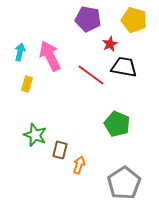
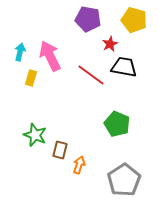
yellow rectangle: moved 4 px right, 6 px up
gray pentagon: moved 3 px up
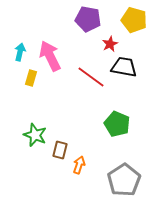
red line: moved 2 px down
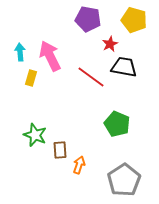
cyan arrow: rotated 18 degrees counterclockwise
brown rectangle: rotated 18 degrees counterclockwise
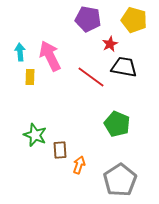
yellow rectangle: moved 1 px left, 1 px up; rotated 14 degrees counterclockwise
gray pentagon: moved 4 px left
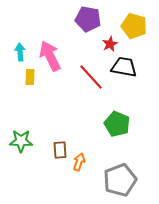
yellow pentagon: moved 6 px down
red line: rotated 12 degrees clockwise
green star: moved 14 px left, 6 px down; rotated 20 degrees counterclockwise
orange arrow: moved 3 px up
gray pentagon: rotated 12 degrees clockwise
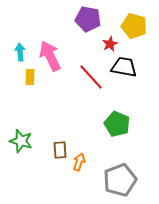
green star: rotated 15 degrees clockwise
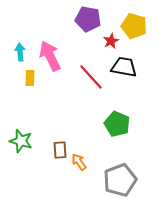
red star: moved 1 px right, 3 px up
yellow rectangle: moved 1 px down
orange arrow: rotated 54 degrees counterclockwise
